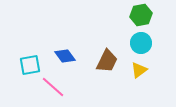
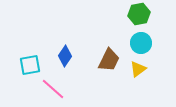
green hexagon: moved 2 px left, 1 px up
blue diamond: rotated 70 degrees clockwise
brown trapezoid: moved 2 px right, 1 px up
yellow triangle: moved 1 px left, 1 px up
pink line: moved 2 px down
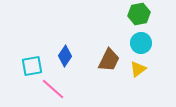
cyan square: moved 2 px right, 1 px down
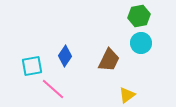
green hexagon: moved 2 px down
yellow triangle: moved 11 px left, 26 px down
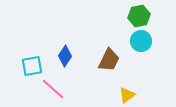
cyan circle: moved 2 px up
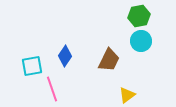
pink line: moved 1 px left; rotated 30 degrees clockwise
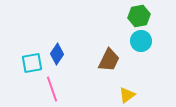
blue diamond: moved 8 px left, 2 px up
cyan square: moved 3 px up
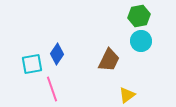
cyan square: moved 1 px down
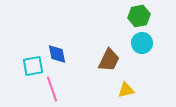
cyan circle: moved 1 px right, 2 px down
blue diamond: rotated 45 degrees counterclockwise
cyan square: moved 1 px right, 2 px down
yellow triangle: moved 1 px left, 5 px up; rotated 24 degrees clockwise
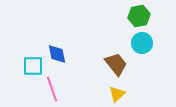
brown trapezoid: moved 7 px right, 4 px down; rotated 65 degrees counterclockwise
cyan square: rotated 10 degrees clockwise
yellow triangle: moved 9 px left, 4 px down; rotated 30 degrees counterclockwise
